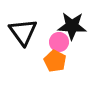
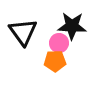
pink circle: moved 1 px down
orange pentagon: rotated 30 degrees counterclockwise
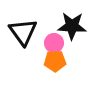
pink circle: moved 5 px left
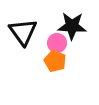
pink circle: moved 3 px right
orange pentagon: rotated 25 degrees clockwise
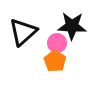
black triangle: rotated 24 degrees clockwise
orange pentagon: rotated 10 degrees clockwise
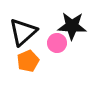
orange pentagon: moved 27 px left; rotated 15 degrees clockwise
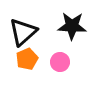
pink circle: moved 3 px right, 19 px down
orange pentagon: moved 1 px left, 2 px up
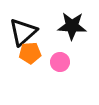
orange pentagon: moved 3 px right, 6 px up; rotated 20 degrees clockwise
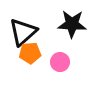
black star: moved 2 px up
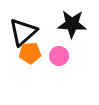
pink circle: moved 1 px left, 6 px up
